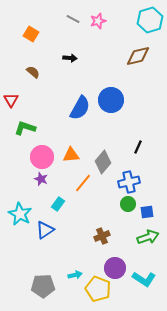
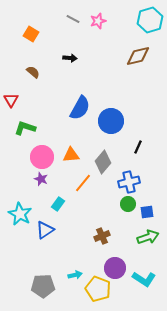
blue circle: moved 21 px down
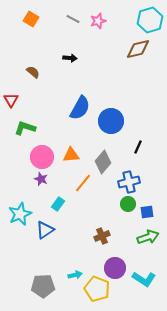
orange square: moved 15 px up
brown diamond: moved 7 px up
cyan star: rotated 20 degrees clockwise
yellow pentagon: moved 1 px left
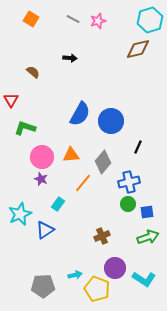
blue semicircle: moved 6 px down
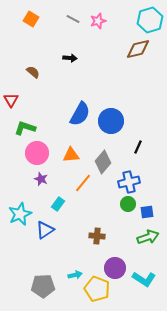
pink circle: moved 5 px left, 4 px up
brown cross: moved 5 px left; rotated 28 degrees clockwise
